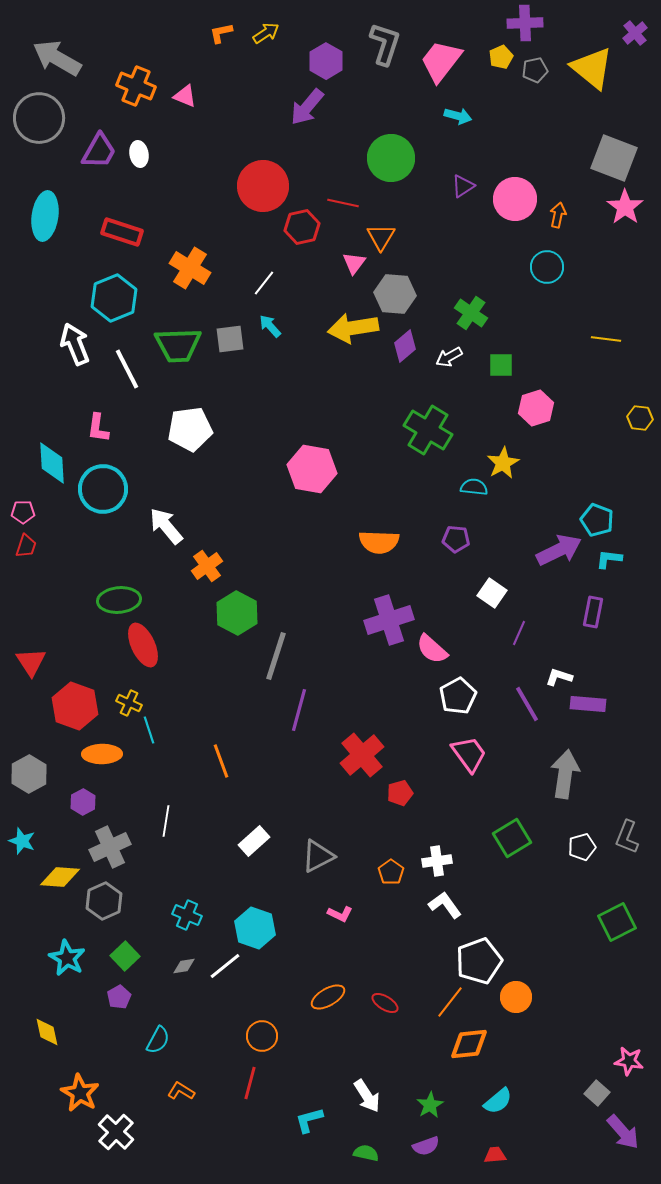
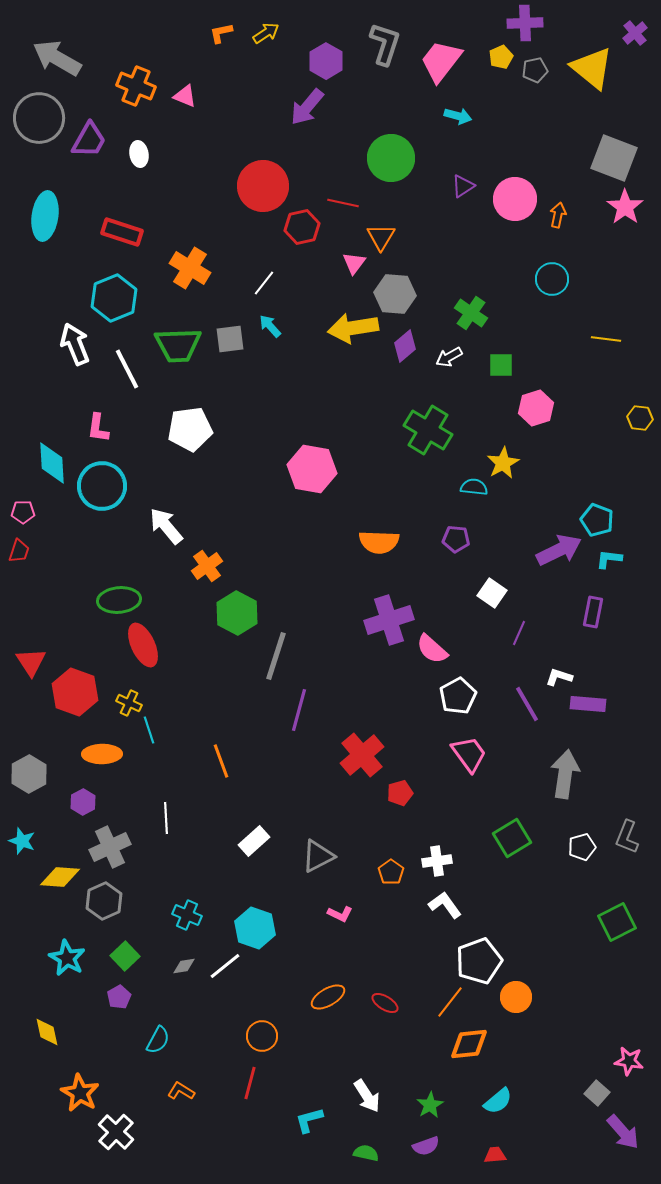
purple trapezoid at (99, 151): moved 10 px left, 11 px up
cyan circle at (547, 267): moved 5 px right, 12 px down
cyan circle at (103, 489): moved 1 px left, 3 px up
red trapezoid at (26, 546): moved 7 px left, 5 px down
red hexagon at (75, 706): moved 14 px up
white line at (166, 821): moved 3 px up; rotated 12 degrees counterclockwise
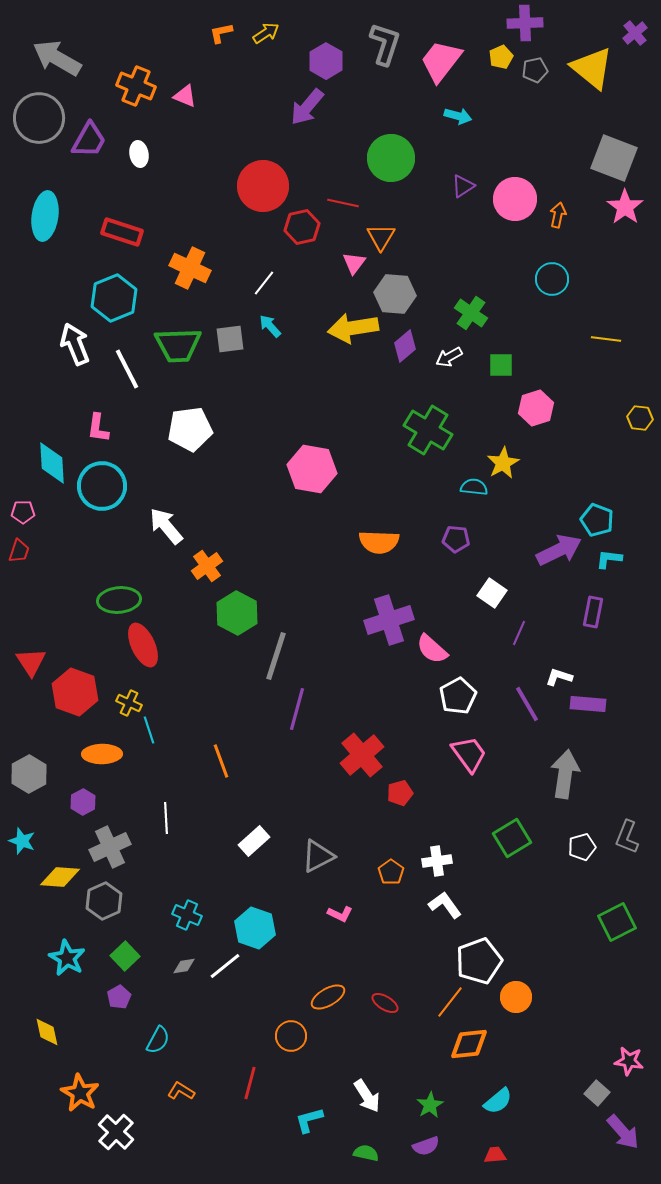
orange cross at (190, 268): rotated 6 degrees counterclockwise
purple line at (299, 710): moved 2 px left, 1 px up
orange circle at (262, 1036): moved 29 px right
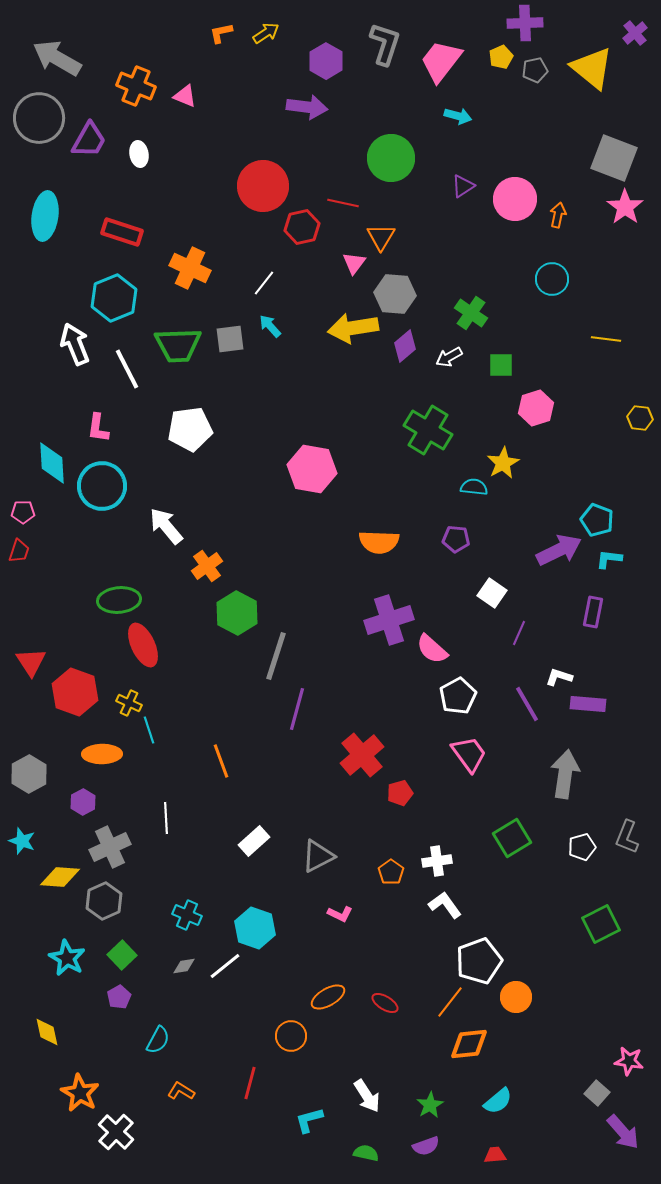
purple arrow at (307, 107): rotated 123 degrees counterclockwise
green square at (617, 922): moved 16 px left, 2 px down
green square at (125, 956): moved 3 px left, 1 px up
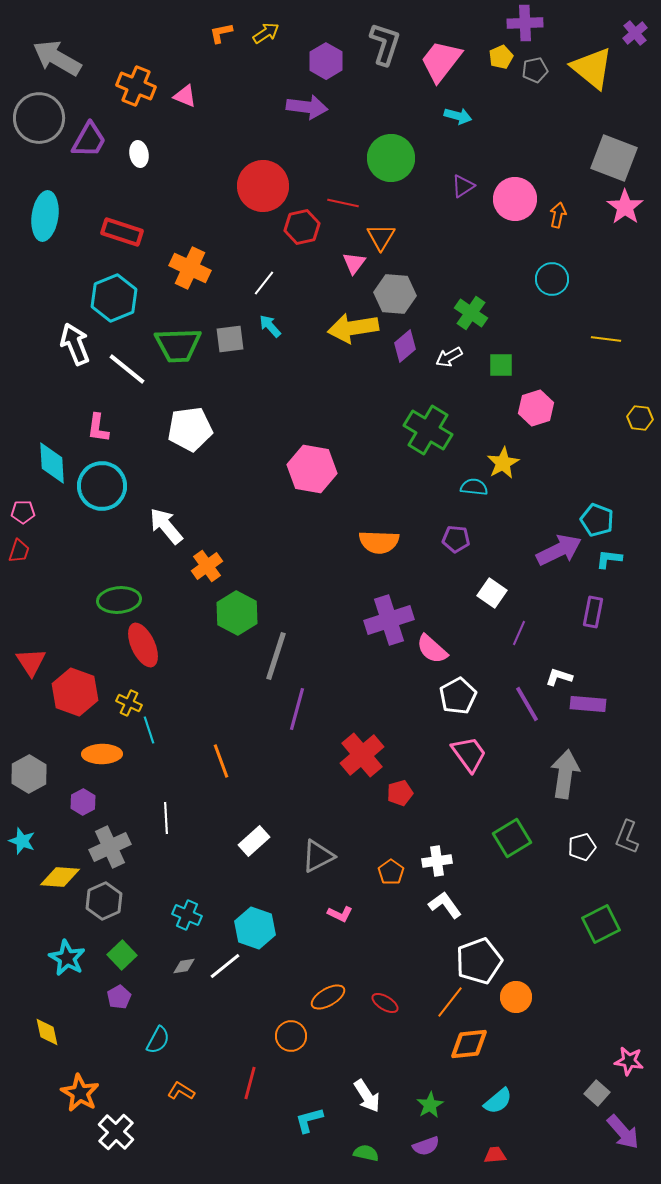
white line at (127, 369): rotated 24 degrees counterclockwise
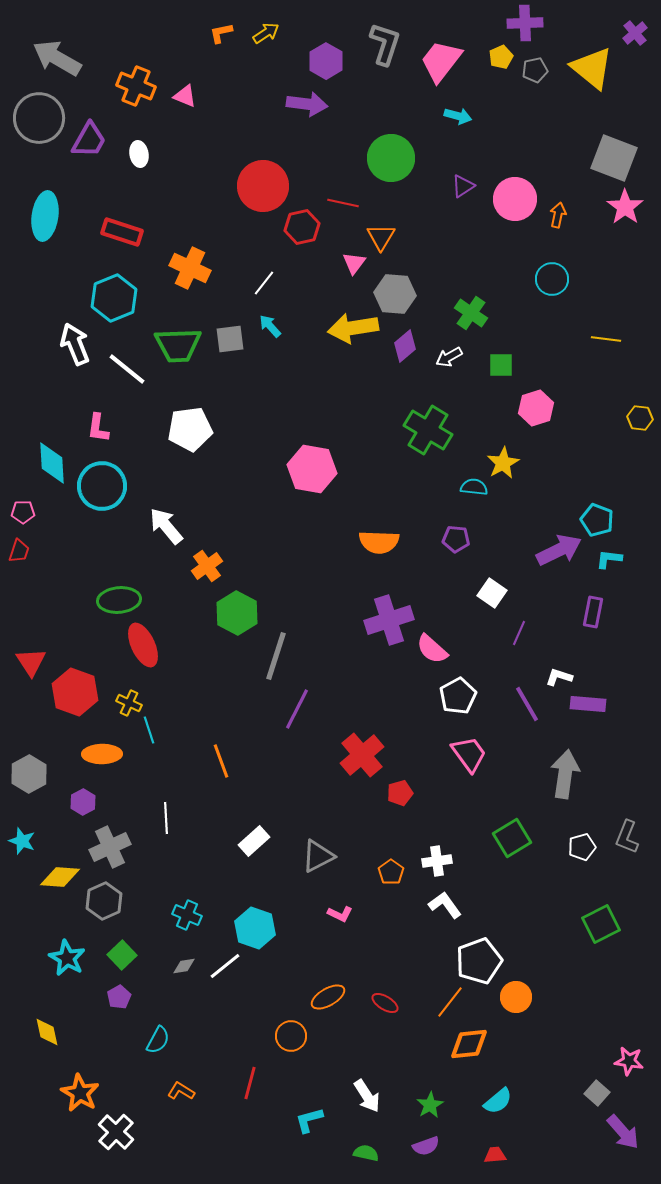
purple arrow at (307, 107): moved 3 px up
purple line at (297, 709): rotated 12 degrees clockwise
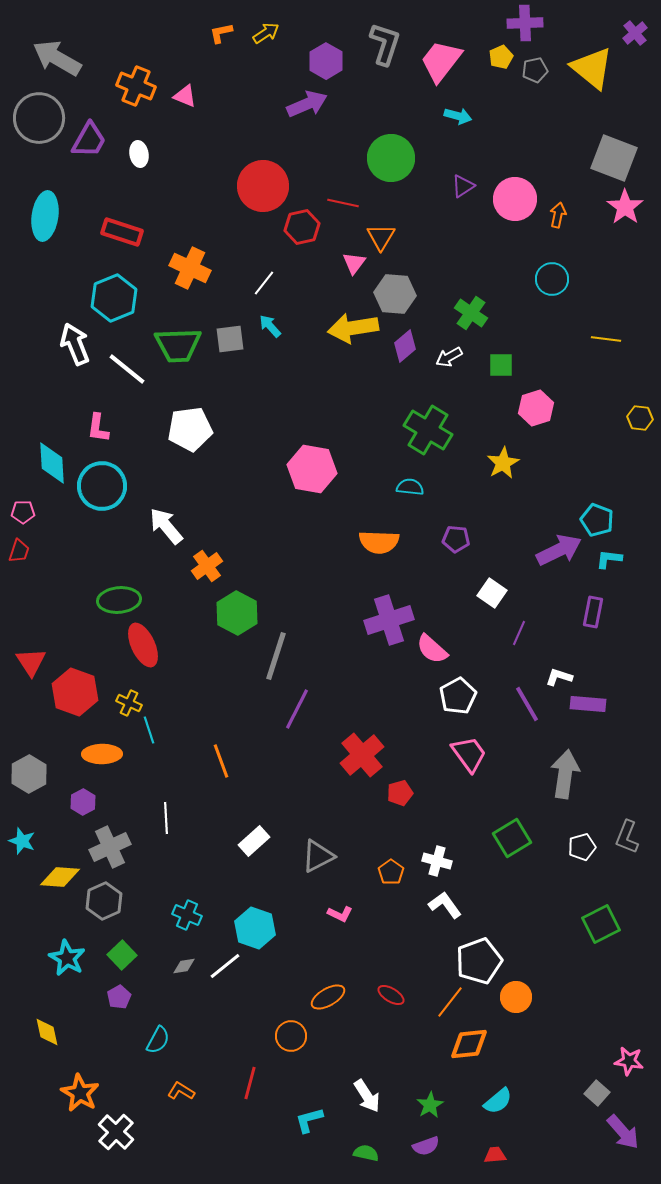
purple arrow at (307, 104): rotated 30 degrees counterclockwise
cyan semicircle at (474, 487): moved 64 px left
white cross at (437, 861): rotated 24 degrees clockwise
red ellipse at (385, 1003): moved 6 px right, 8 px up
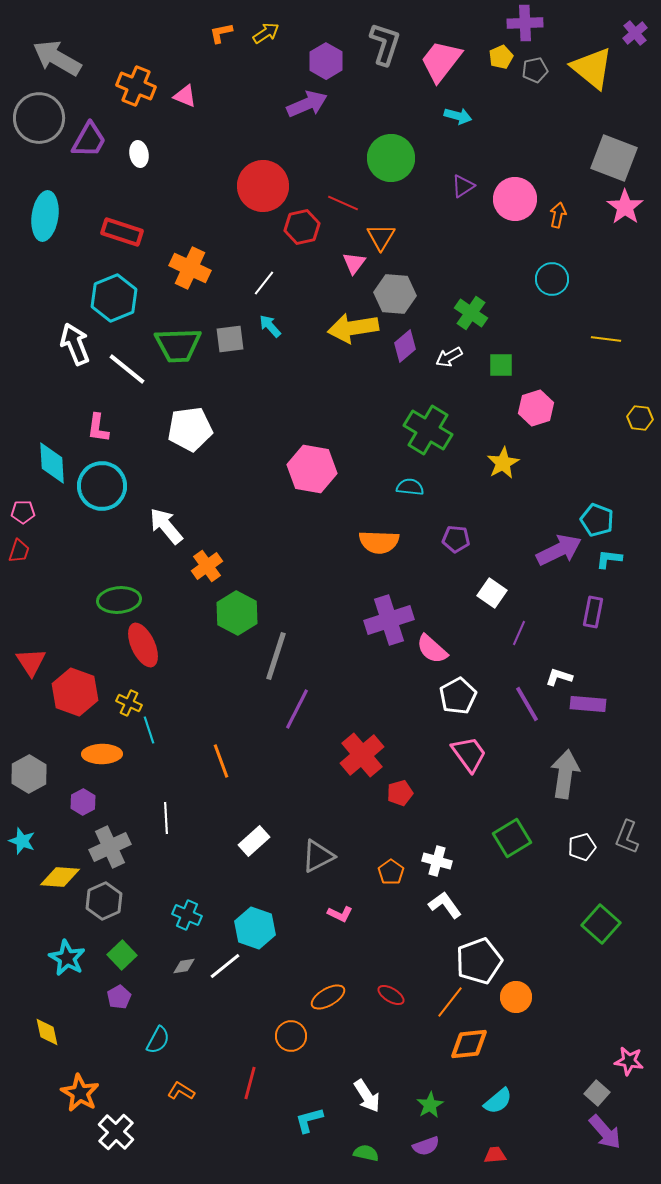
red line at (343, 203): rotated 12 degrees clockwise
green square at (601, 924): rotated 21 degrees counterclockwise
purple arrow at (623, 1132): moved 18 px left
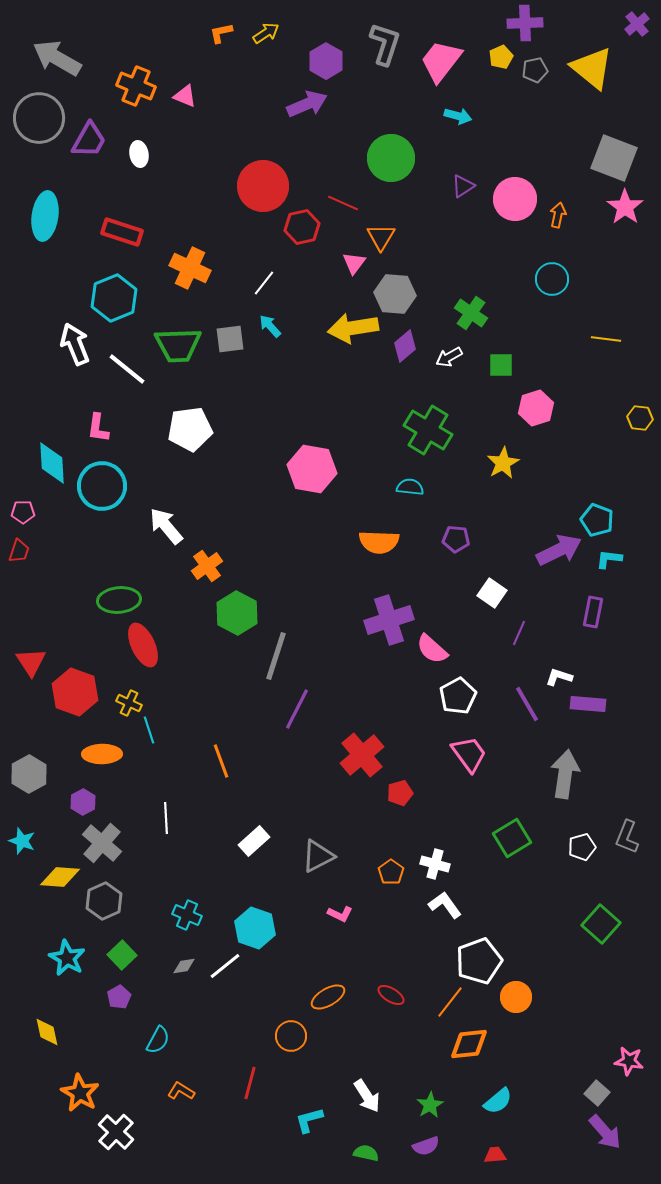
purple cross at (635, 33): moved 2 px right, 9 px up
gray cross at (110, 847): moved 8 px left, 4 px up; rotated 24 degrees counterclockwise
white cross at (437, 861): moved 2 px left, 3 px down
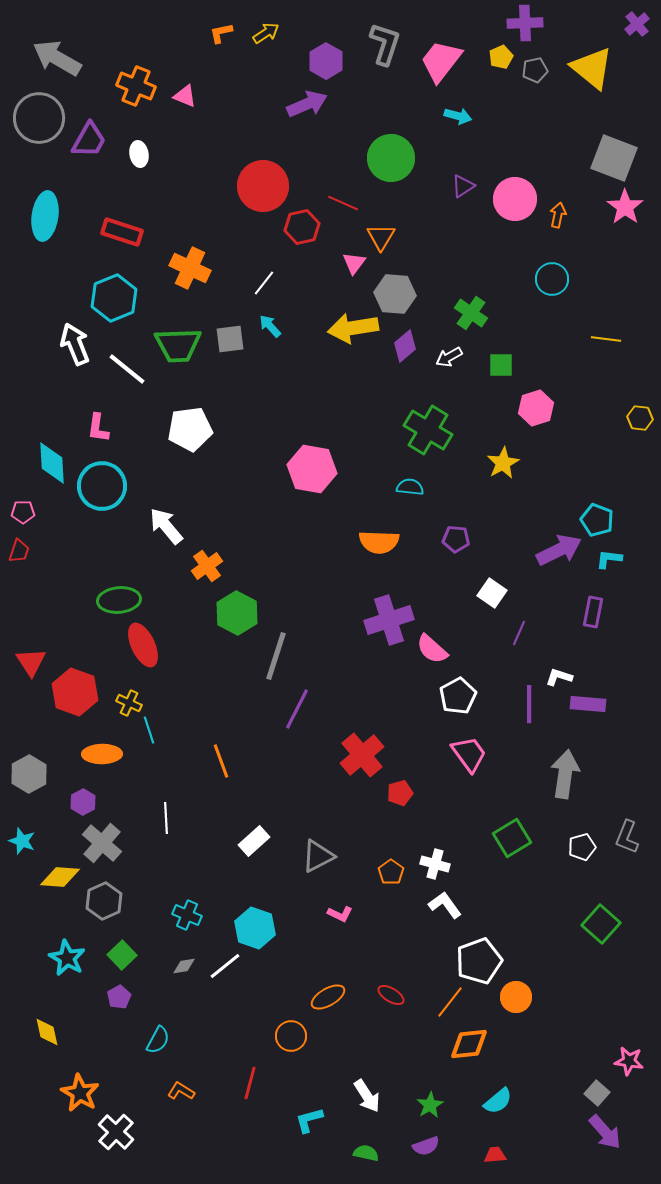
purple line at (527, 704): moved 2 px right; rotated 30 degrees clockwise
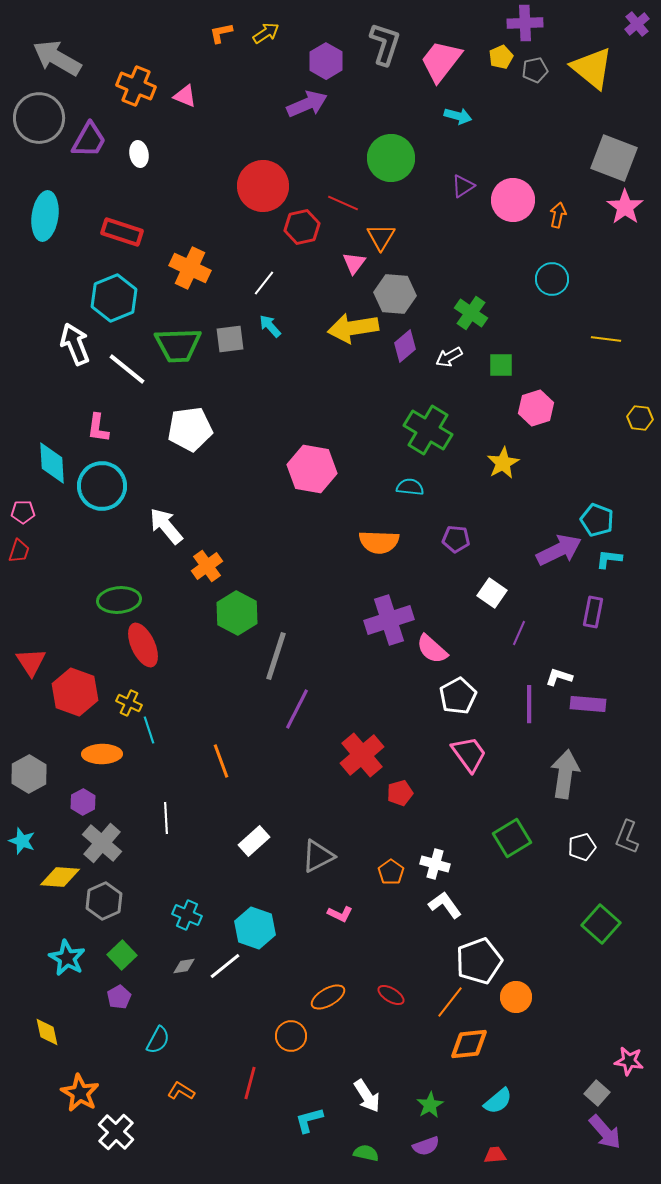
pink circle at (515, 199): moved 2 px left, 1 px down
